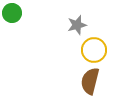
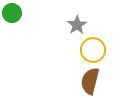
gray star: rotated 18 degrees counterclockwise
yellow circle: moved 1 px left
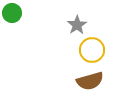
yellow circle: moved 1 px left
brown semicircle: rotated 120 degrees counterclockwise
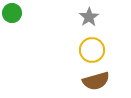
gray star: moved 12 px right, 8 px up
brown semicircle: moved 6 px right
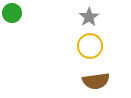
yellow circle: moved 2 px left, 4 px up
brown semicircle: rotated 8 degrees clockwise
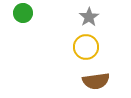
green circle: moved 11 px right
yellow circle: moved 4 px left, 1 px down
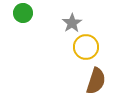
gray star: moved 17 px left, 6 px down
brown semicircle: rotated 64 degrees counterclockwise
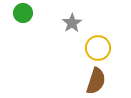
yellow circle: moved 12 px right, 1 px down
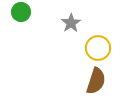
green circle: moved 2 px left, 1 px up
gray star: moved 1 px left
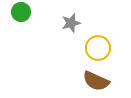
gray star: rotated 18 degrees clockwise
brown semicircle: rotated 96 degrees clockwise
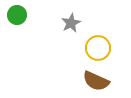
green circle: moved 4 px left, 3 px down
gray star: rotated 12 degrees counterclockwise
